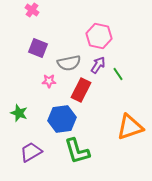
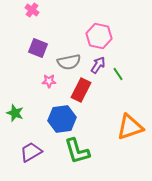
gray semicircle: moved 1 px up
green star: moved 4 px left
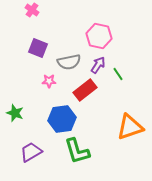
red rectangle: moved 4 px right; rotated 25 degrees clockwise
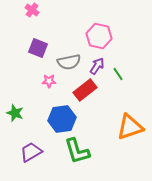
purple arrow: moved 1 px left, 1 px down
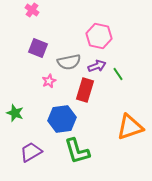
purple arrow: rotated 36 degrees clockwise
pink star: rotated 24 degrees counterclockwise
red rectangle: rotated 35 degrees counterclockwise
